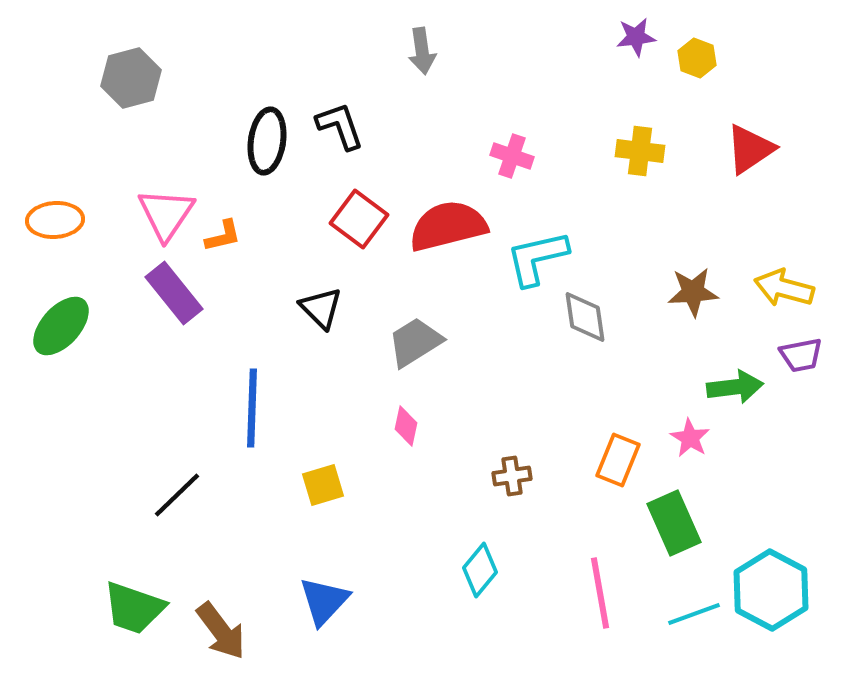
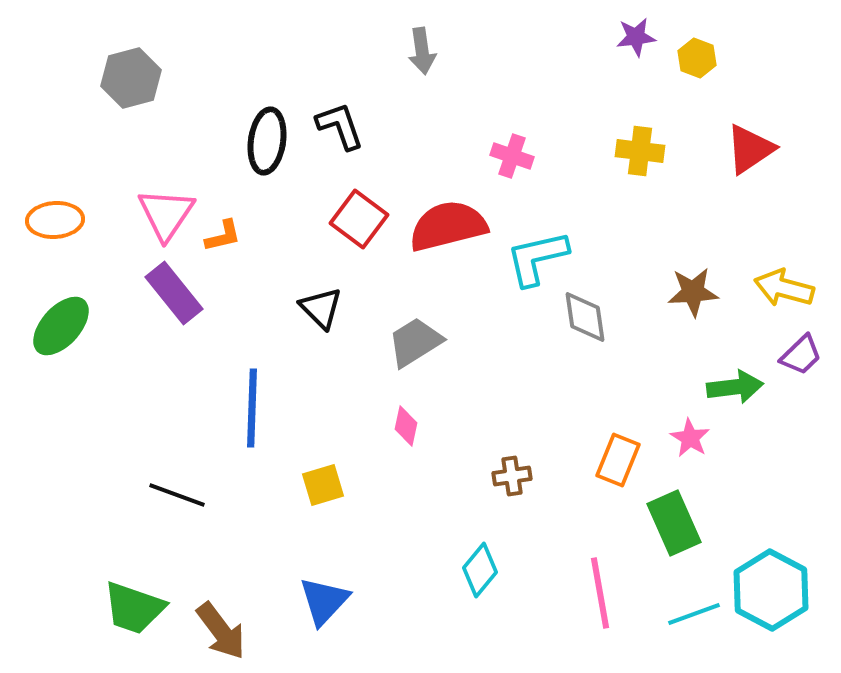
purple trapezoid: rotated 33 degrees counterclockwise
black line: rotated 64 degrees clockwise
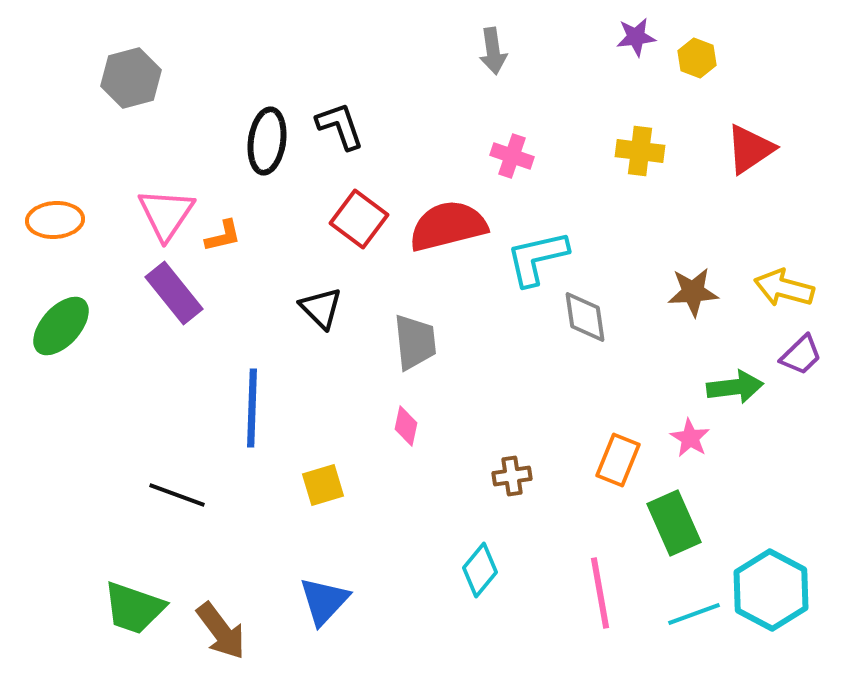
gray arrow: moved 71 px right
gray trapezoid: rotated 116 degrees clockwise
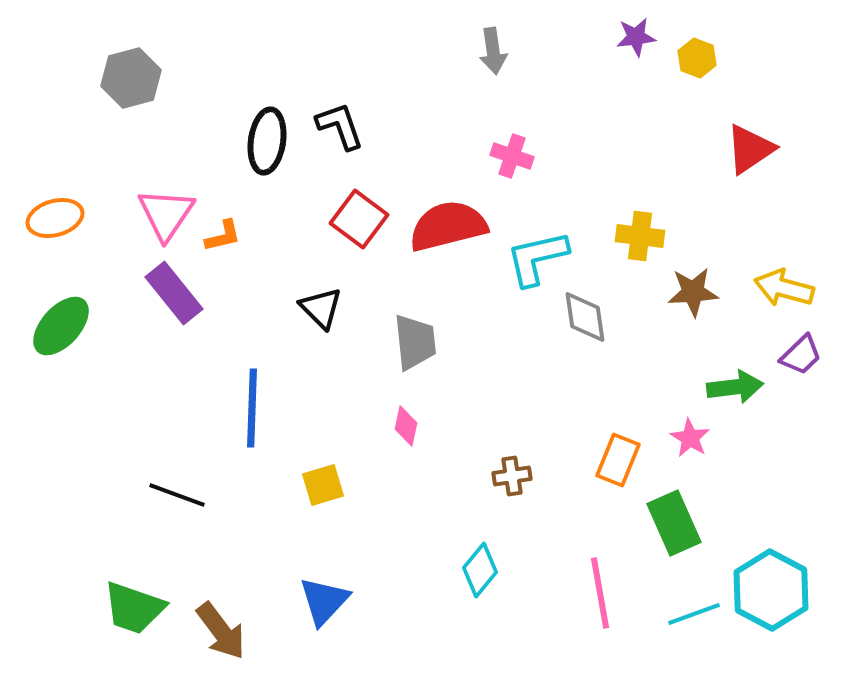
yellow cross: moved 85 px down
orange ellipse: moved 2 px up; rotated 12 degrees counterclockwise
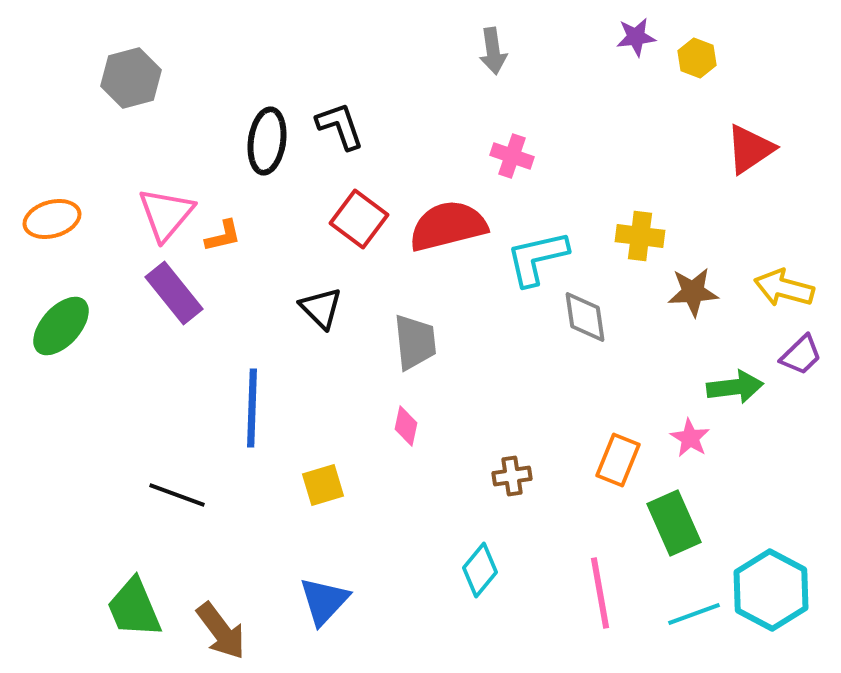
pink triangle: rotated 6 degrees clockwise
orange ellipse: moved 3 px left, 1 px down
green trapezoid: rotated 48 degrees clockwise
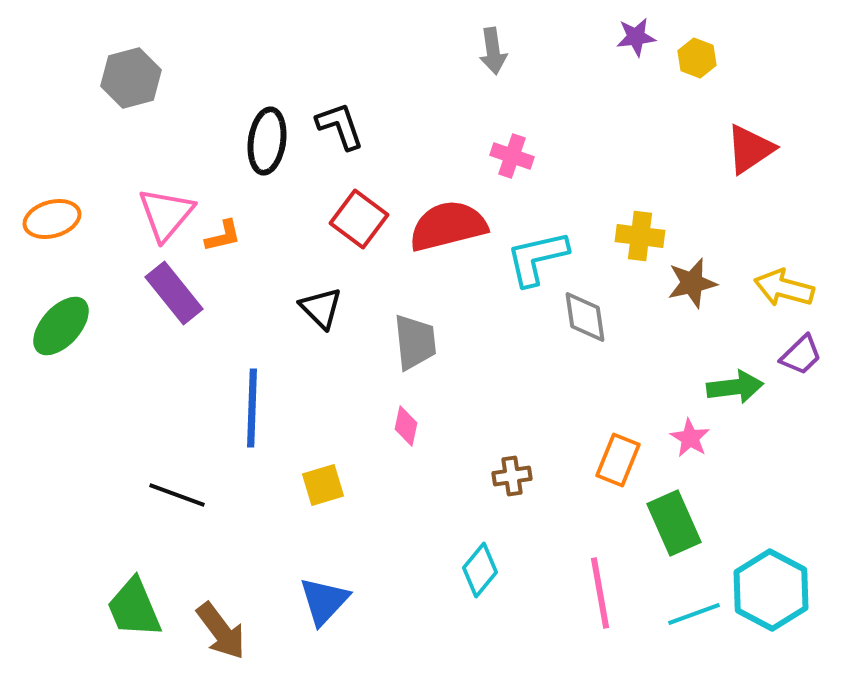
brown star: moved 1 px left, 9 px up; rotated 9 degrees counterclockwise
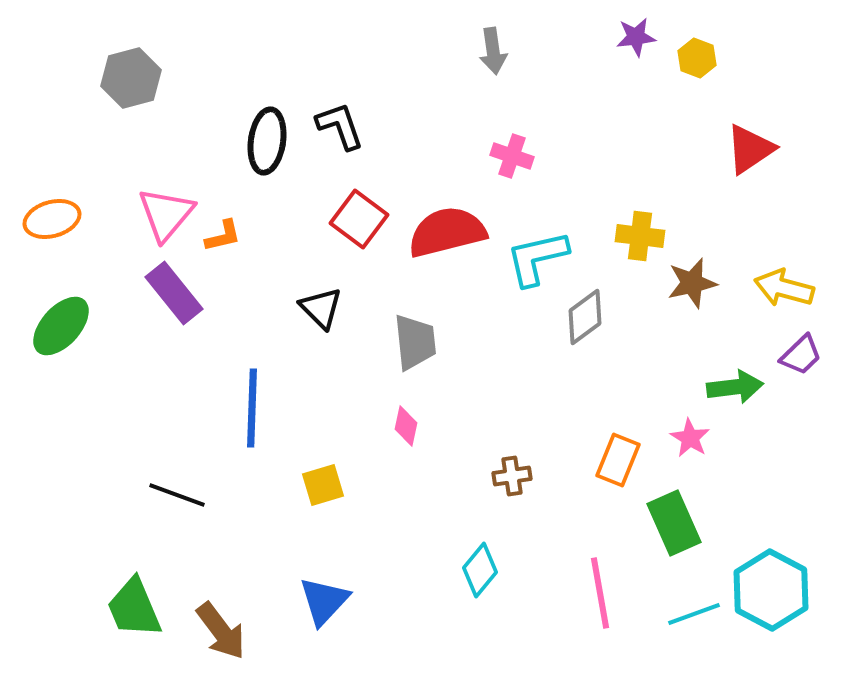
red semicircle: moved 1 px left, 6 px down
gray diamond: rotated 62 degrees clockwise
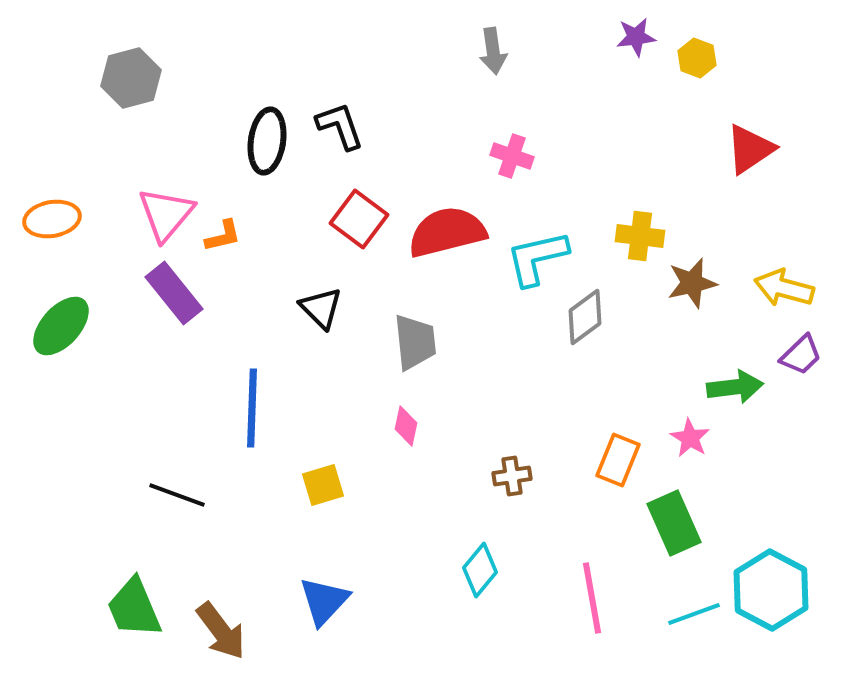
orange ellipse: rotated 6 degrees clockwise
pink line: moved 8 px left, 5 px down
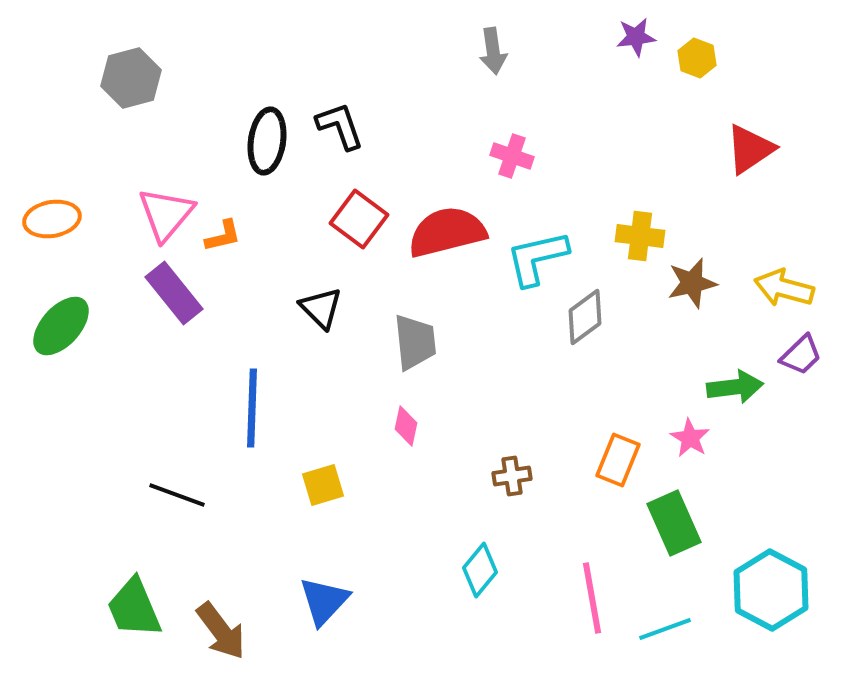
cyan line: moved 29 px left, 15 px down
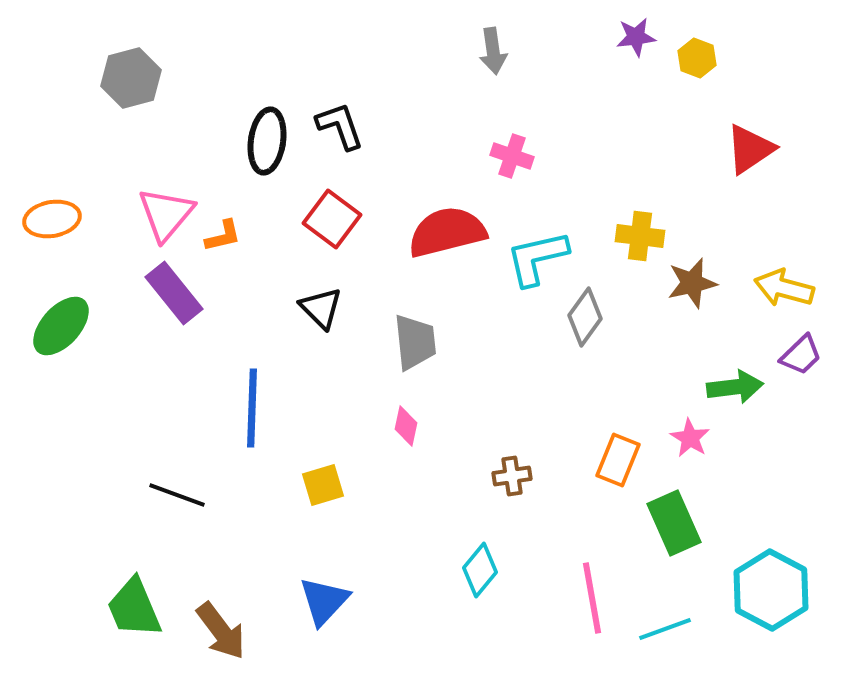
red square: moved 27 px left
gray diamond: rotated 18 degrees counterclockwise
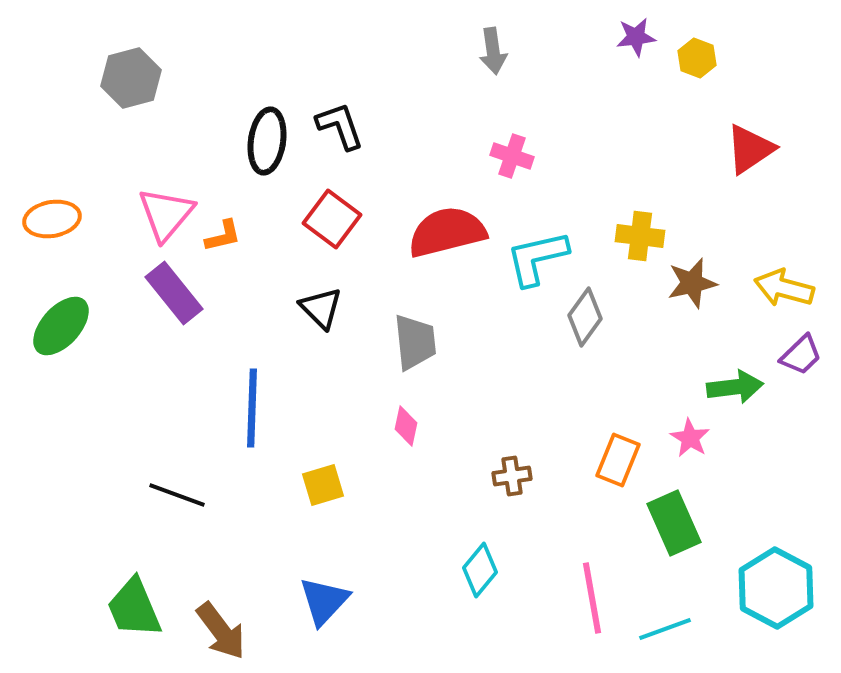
cyan hexagon: moved 5 px right, 2 px up
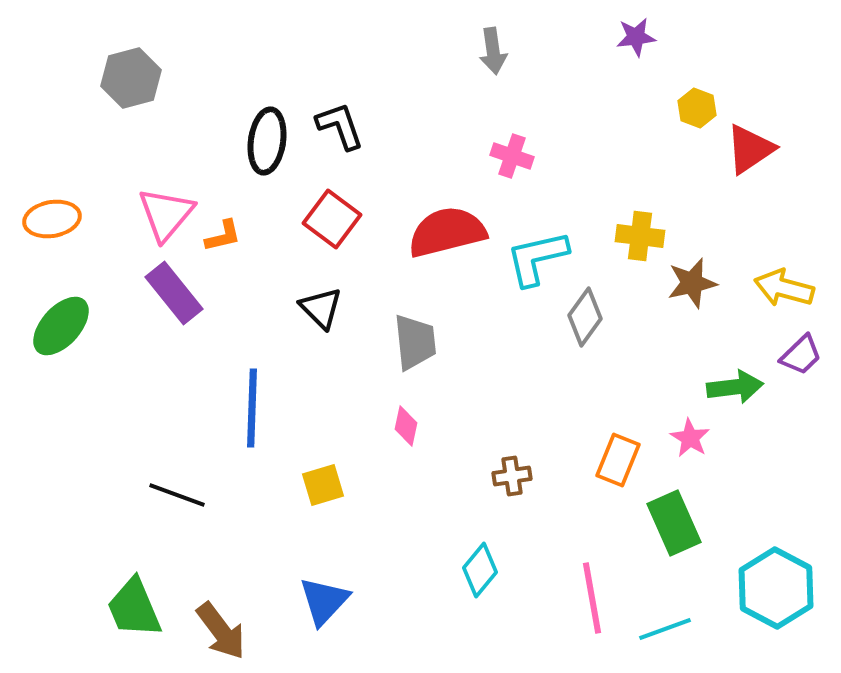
yellow hexagon: moved 50 px down
